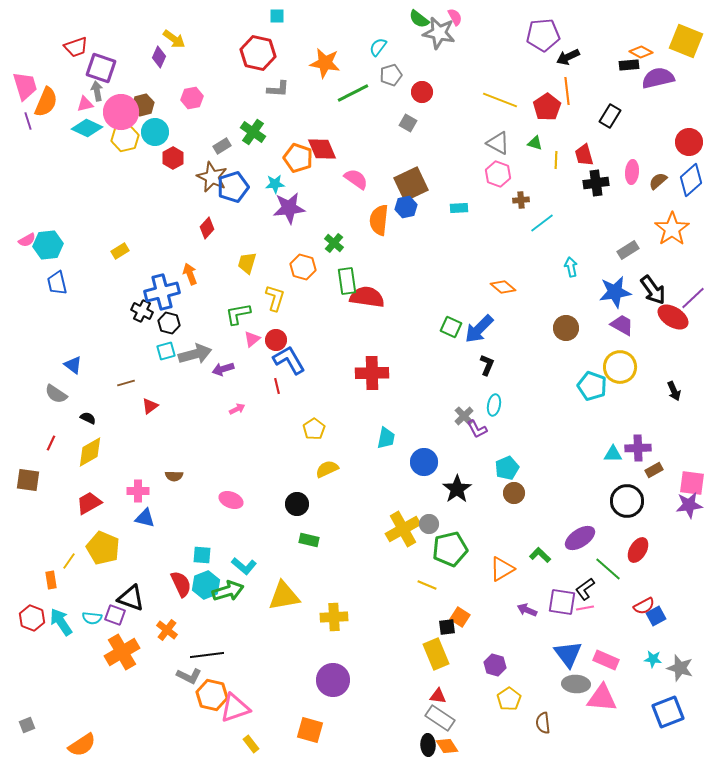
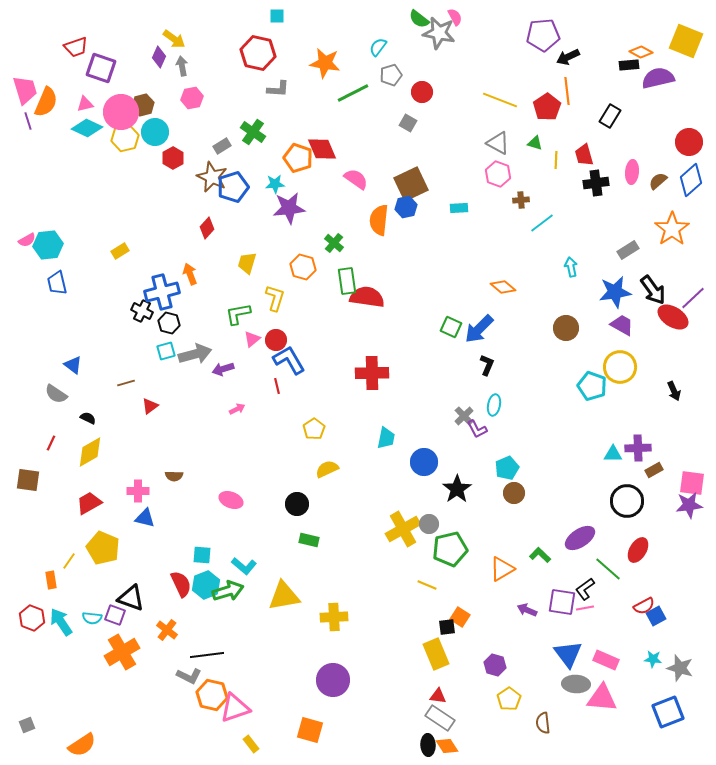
pink trapezoid at (25, 86): moved 4 px down
gray arrow at (97, 91): moved 85 px right, 25 px up
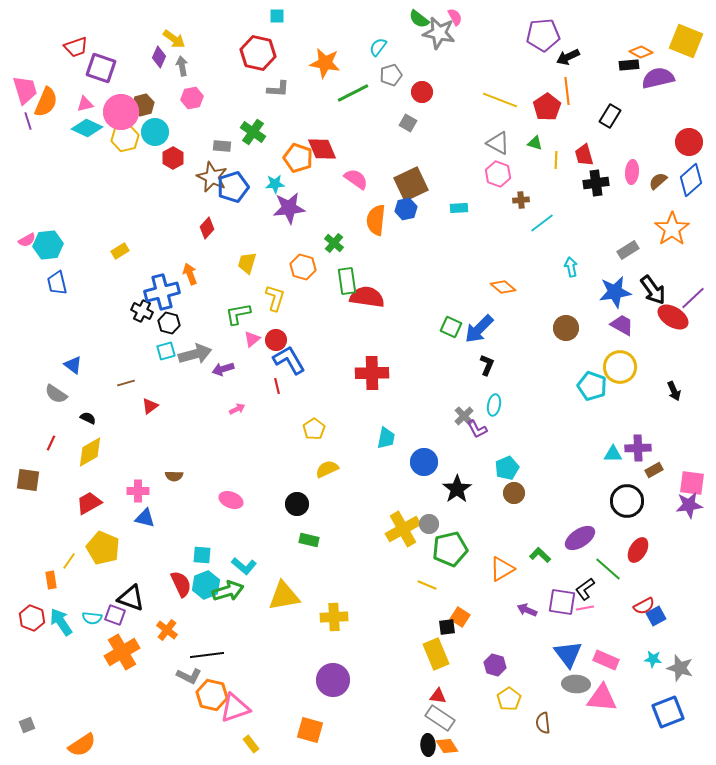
gray rectangle at (222, 146): rotated 36 degrees clockwise
blue hexagon at (406, 207): moved 2 px down
orange semicircle at (379, 220): moved 3 px left
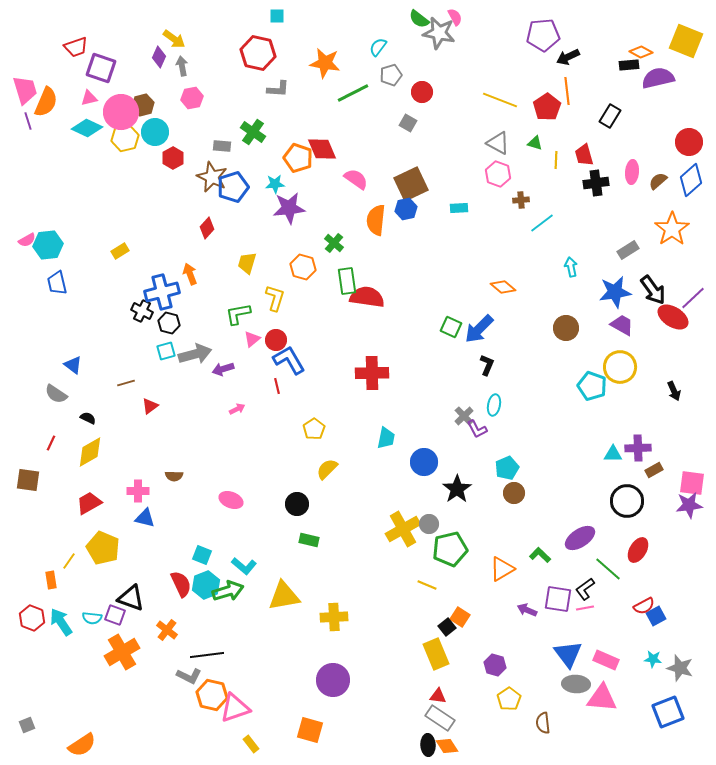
pink triangle at (85, 104): moved 4 px right, 6 px up
yellow semicircle at (327, 469): rotated 20 degrees counterclockwise
cyan square at (202, 555): rotated 18 degrees clockwise
purple square at (562, 602): moved 4 px left, 3 px up
black square at (447, 627): rotated 30 degrees counterclockwise
